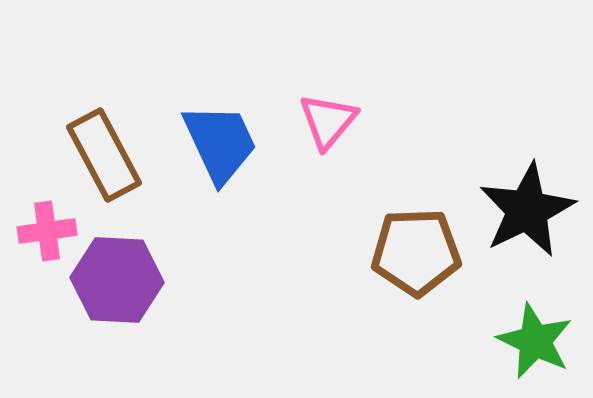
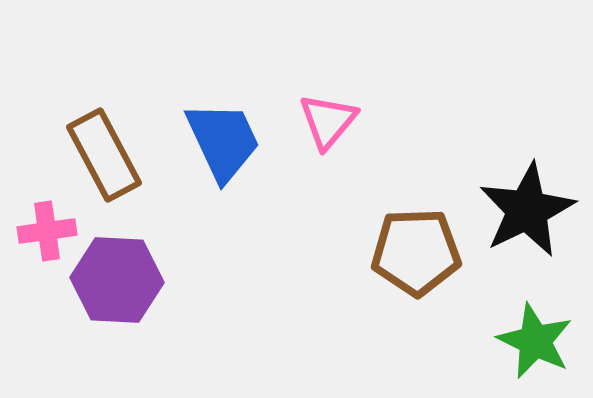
blue trapezoid: moved 3 px right, 2 px up
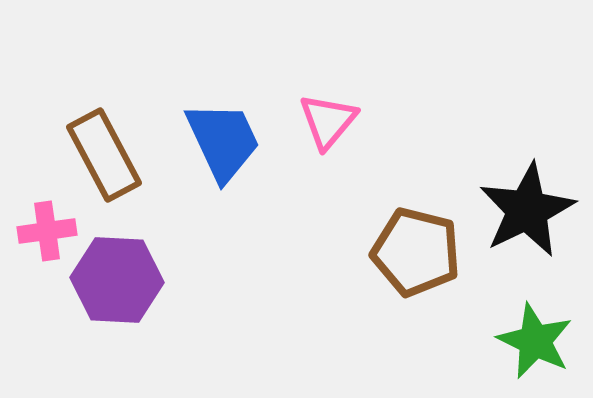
brown pentagon: rotated 16 degrees clockwise
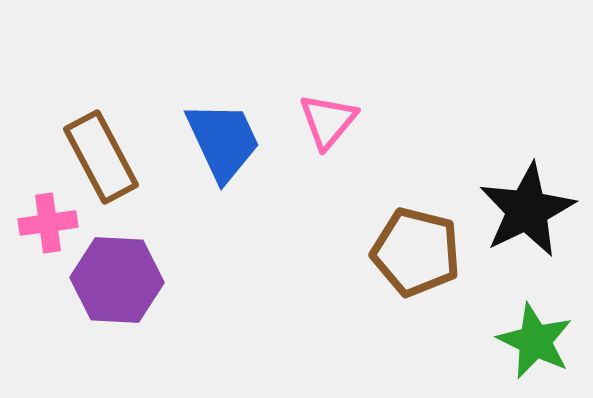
brown rectangle: moved 3 px left, 2 px down
pink cross: moved 1 px right, 8 px up
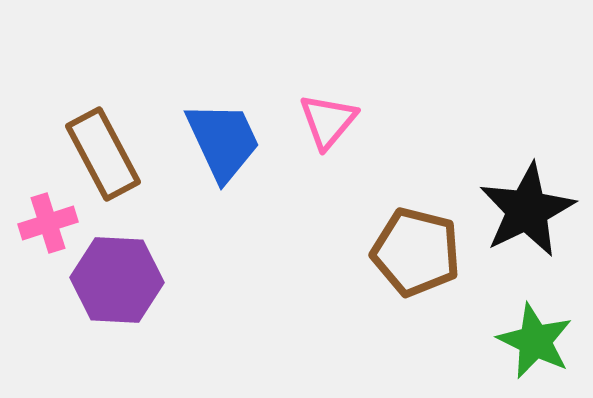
brown rectangle: moved 2 px right, 3 px up
pink cross: rotated 10 degrees counterclockwise
